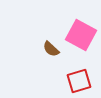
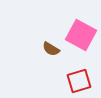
brown semicircle: rotated 12 degrees counterclockwise
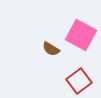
red square: rotated 20 degrees counterclockwise
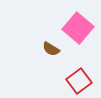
pink square: moved 3 px left, 7 px up; rotated 12 degrees clockwise
